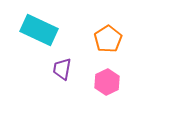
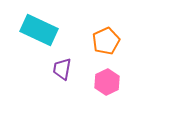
orange pentagon: moved 2 px left, 2 px down; rotated 8 degrees clockwise
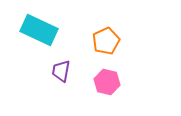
purple trapezoid: moved 1 px left, 2 px down
pink hexagon: rotated 20 degrees counterclockwise
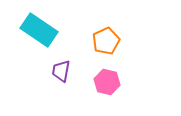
cyan rectangle: rotated 9 degrees clockwise
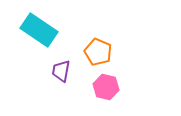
orange pentagon: moved 8 px left, 11 px down; rotated 24 degrees counterclockwise
pink hexagon: moved 1 px left, 5 px down
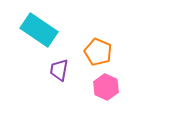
purple trapezoid: moved 2 px left, 1 px up
pink hexagon: rotated 10 degrees clockwise
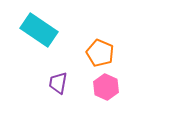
orange pentagon: moved 2 px right, 1 px down
purple trapezoid: moved 1 px left, 13 px down
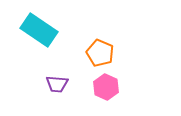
purple trapezoid: moved 1 px left, 1 px down; rotated 95 degrees counterclockwise
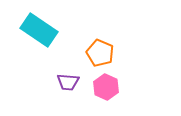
purple trapezoid: moved 11 px right, 2 px up
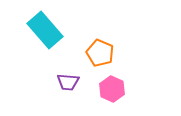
cyan rectangle: moved 6 px right; rotated 15 degrees clockwise
pink hexagon: moved 6 px right, 2 px down
